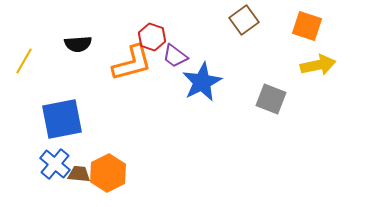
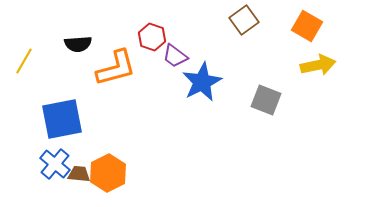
orange square: rotated 12 degrees clockwise
orange L-shape: moved 16 px left, 5 px down
gray square: moved 5 px left, 1 px down
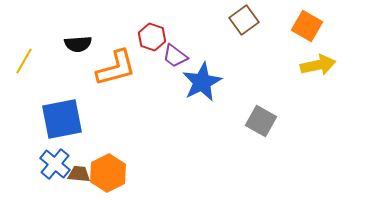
gray square: moved 5 px left, 21 px down; rotated 8 degrees clockwise
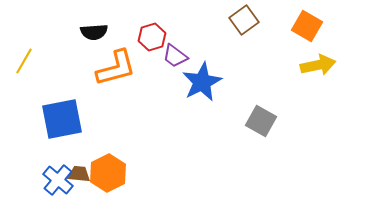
red hexagon: rotated 24 degrees clockwise
black semicircle: moved 16 px right, 12 px up
blue cross: moved 3 px right, 16 px down
